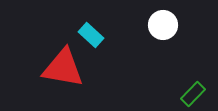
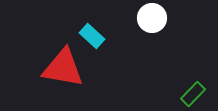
white circle: moved 11 px left, 7 px up
cyan rectangle: moved 1 px right, 1 px down
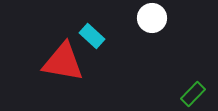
red triangle: moved 6 px up
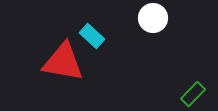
white circle: moved 1 px right
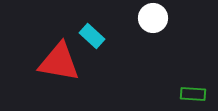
red triangle: moved 4 px left
green rectangle: rotated 50 degrees clockwise
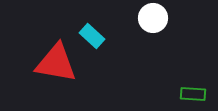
red triangle: moved 3 px left, 1 px down
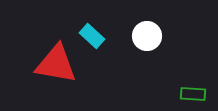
white circle: moved 6 px left, 18 px down
red triangle: moved 1 px down
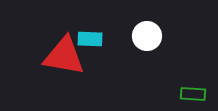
cyan rectangle: moved 2 px left, 3 px down; rotated 40 degrees counterclockwise
red triangle: moved 8 px right, 8 px up
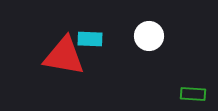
white circle: moved 2 px right
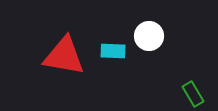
cyan rectangle: moved 23 px right, 12 px down
green rectangle: rotated 55 degrees clockwise
